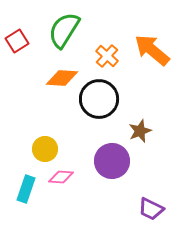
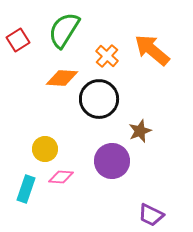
red square: moved 1 px right, 1 px up
purple trapezoid: moved 6 px down
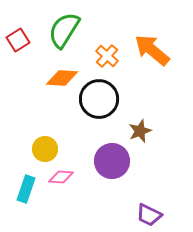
purple trapezoid: moved 2 px left
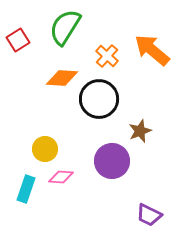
green semicircle: moved 1 px right, 3 px up
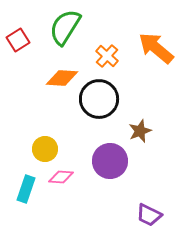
orange arrow: moved 4 px right, 2 px up
purple circle: moved 2 px left
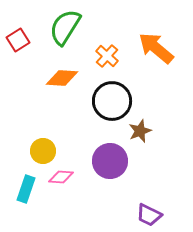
black circle: moved 13 px right, 2 px down
yellow circle: moved 2 px left, 2 px down
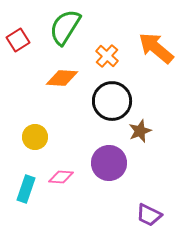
yellow circle: moved 8 px left, 14 px up
purple circle: moved 1 px left, 2 px down
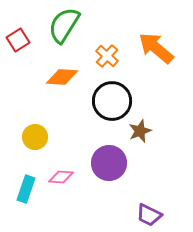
green semicircle: moved 1 px left, 2 px up
orange diamond: moved 1 px up
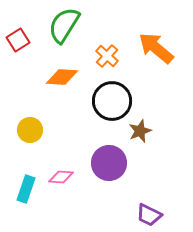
yellow circle: moved 5 px left, 7 px up
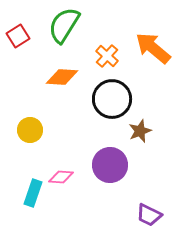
red square: moved 4 px up
orange arrow: moved 3 px left
black circle: moved 2 px up
purple circle: moved 1 px right, 2 px down
cyan rectangle: moved 7 px right, 4 px down
